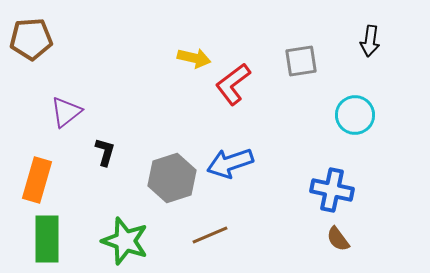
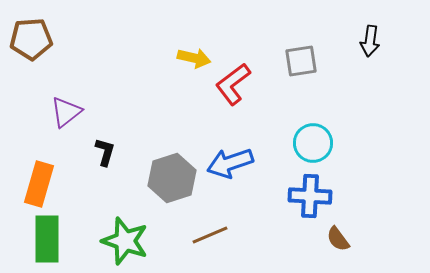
cyan circle: moved 42 px left, 28 px down
orange rectangle: moved 2 px right, 4 px down
blue cross: moved 22 px left, 6 px down; rotated 9 degrees counterclockwise
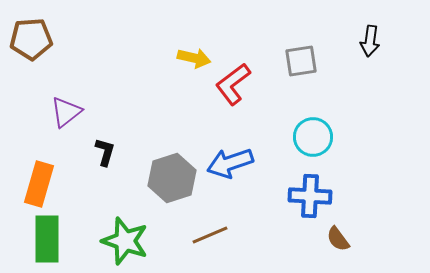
cyan circle: moved 6 px up
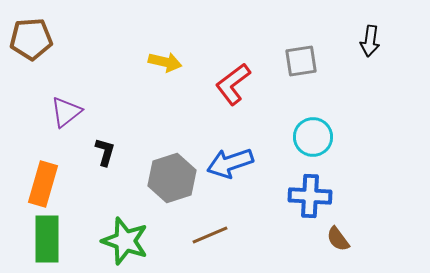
yellow arrow: moved 29 px left, 4 px down
orange rectangle: moved 4 px right
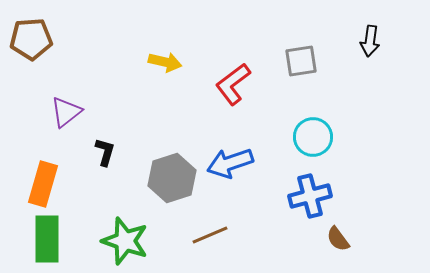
blue cross: rotated 18 degrees counterclockwise
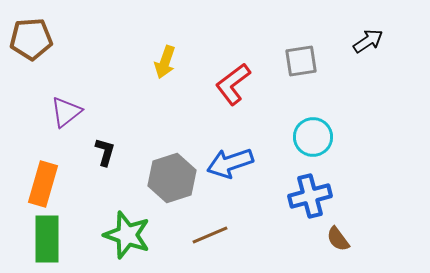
black arrow: moved 2 px left; rotated 132 degrees counterclockwise
yellow arrow: rotated 96 degrees clockwise
green star: moved 2 px right, 6 px up
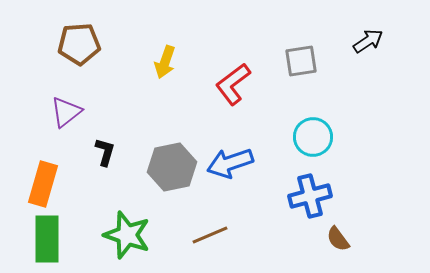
brown pentagon: moved 48 px right, 5 px down
gray hexagon: moved 11 px up; rotated 6 degrees clockwise
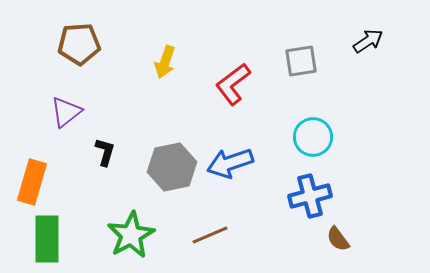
orange rectangle: moved 11 px left, 2 px up
green star: moved 4 px right; rotated 24 degrees clockwise
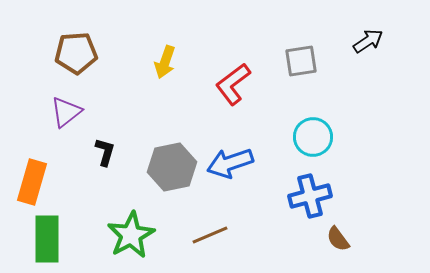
brown pentagon: moved 3 px left, 9 px down
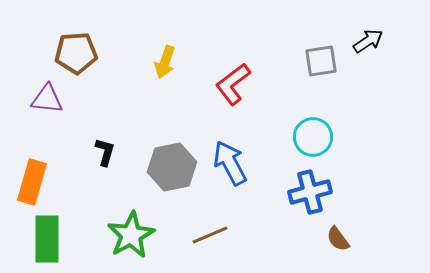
gray square: moved 20 px right
purple triangle: moved 19 px left, 13 px up; rotated 44 degrees clockwise
blue arrow: rotated 81 degrees clockwise
blue cross: moved 4 px up
